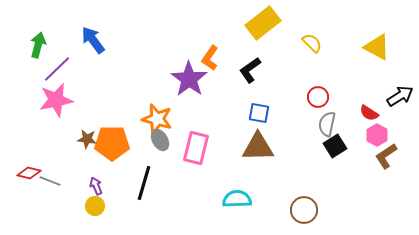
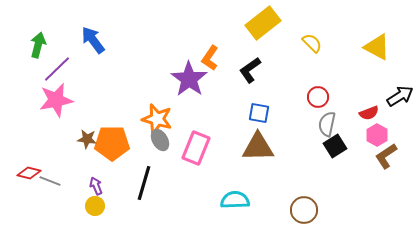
red semicircle: rotated 54 degrees counterclockwise
pink rectangle: rotated 8 degrees clockwise
cyan semicircle: moved 2 px left, 1 px down
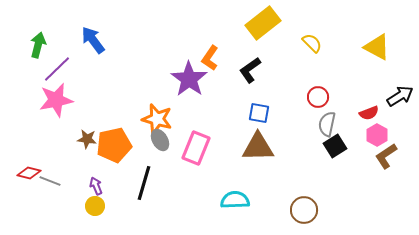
orange pentagon: moved 2 px right, 2 px down; rotated 12 degrees counterclockwise
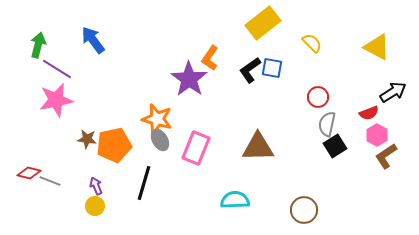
purple line: rotated 76 degrees clockwise
black arrow: moved 7 px left, 4 px up
blue square: moved 13 px right, 45 px up
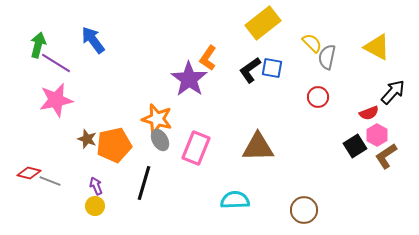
orange L-shape: moved 2 px left
purple line: moved 1 px left, 6 px up
black arrow: rotated 16 degrees counterclockwise
gray semicircle: moved 67 px up
brown star: rotated 12 degrees clockwise
black square: moved 20 px right
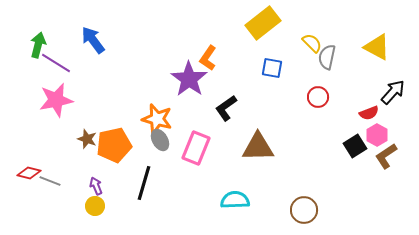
black L-shape: moved 24 px left, 38 px down
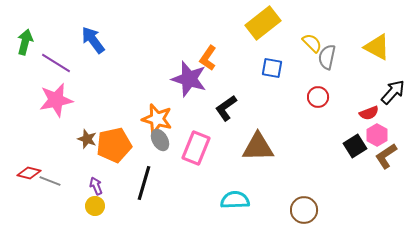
green arrow: moved 13 px left, 3 px up
purple star: rotated 18 degrees counterclockwise
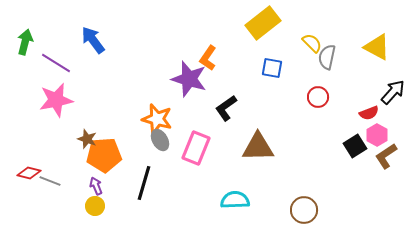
orange pentagon: moved 10 px left, 10 px down; rotated 8 degrees clockwise
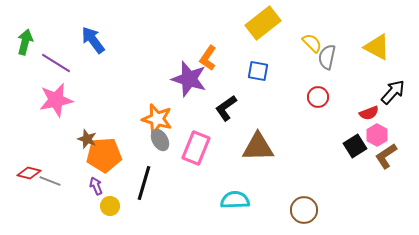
blue square: moved 14 px left, 3 px down
yellow circle: moved 15 px right
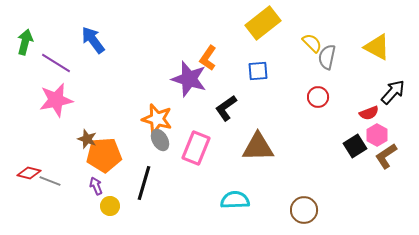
blue square: rotated 15 degrees counterclockwise
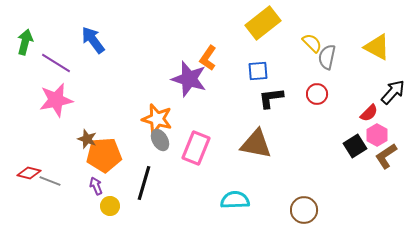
red circle: moved 1 px left, 3 px up
black L-shape: moved 45 px right, 10 px up; rotated 28 degrees clockwise
red semicircle: rotated 24 degrees counterclockwise
brown triangle: moved 2 px left, 3 px up; rotated 12 degrees clockwise
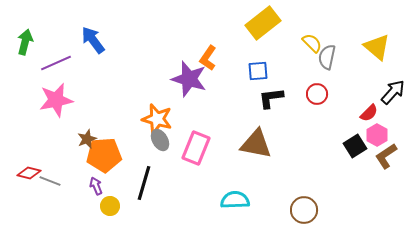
yellow triangle: rotated 12 degrees clockwise
purple line: rotated 56 degrees counterclockwise
brown star: rotated 30 degrees clockwise
